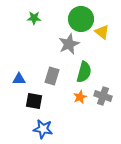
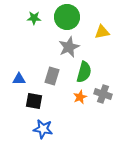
green circle: moved 14 px left, 2 px up
yellow triangle: rotated 49 degrees counterclockwise
gray star: moved 3 px down
gray cross: moved 2 px up
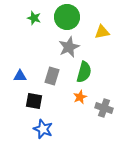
green star: rotated 16 degrees clockwise
blue triangle: moved 1 px right, 3 px up
gray cross: moved 1 px right, 14 px down
blue star: rotated 12 degrees clockwise
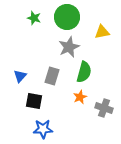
blue triangle: rotated 48 degrees counterclockwise
blue star: rotated 24 degrees counterclockwise
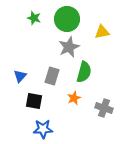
green circle: moved 2 px down
orange star: moved 6 px left, 1 px down
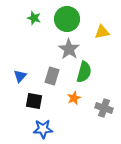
gray star: moved 2 px down; rotated 15 degrees counterclockwise
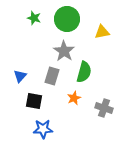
gray star: moved 5 px left, 2 px down
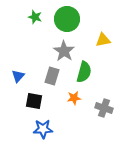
green star: moved 1 px right, 1 px up
yellow triangle: moved 1 px right, 8 px down
blue triangle: moved 2 px left
orange star: rotated 16 degrees clockwise
